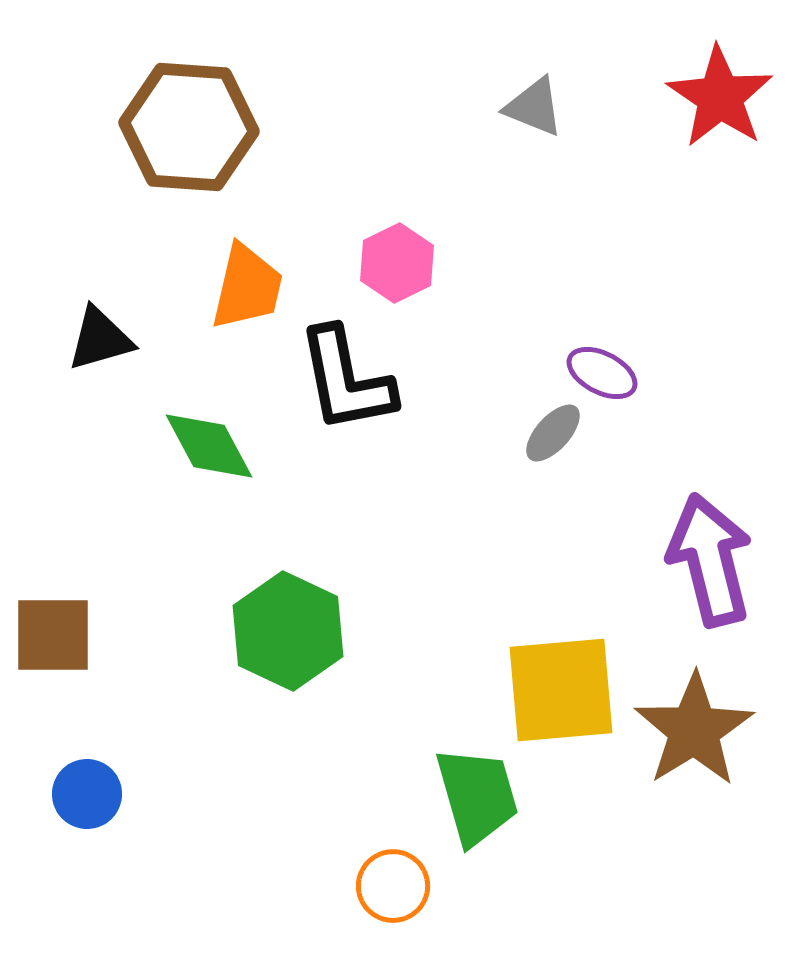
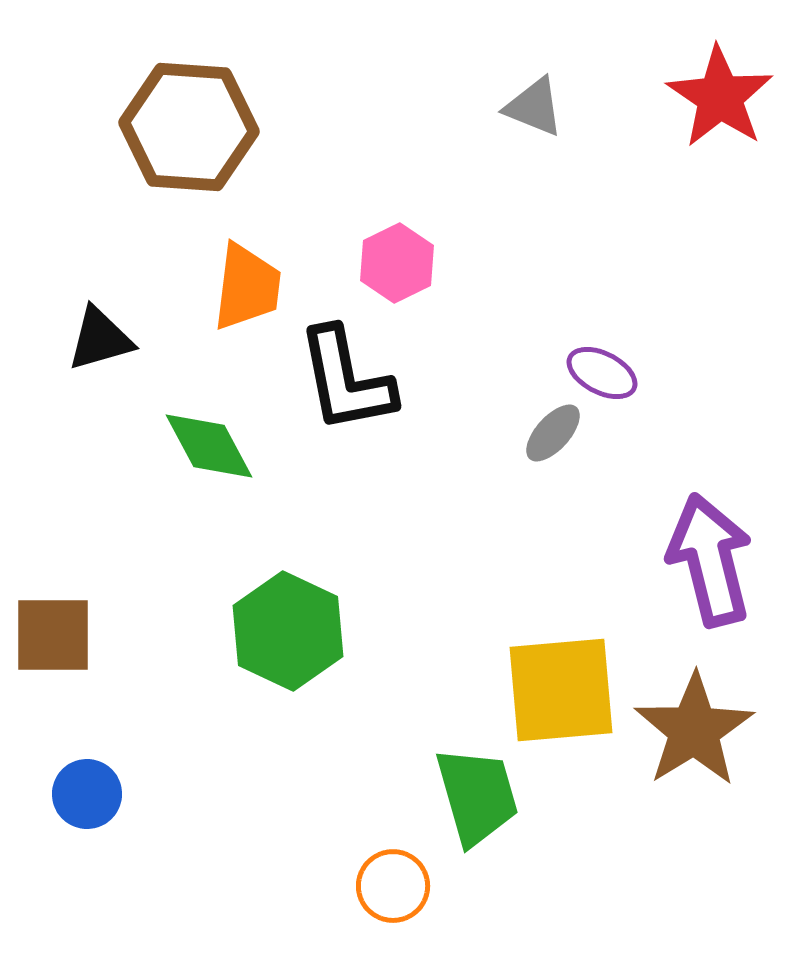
orange trapezoid: rotated 6 degrees counterclockwise
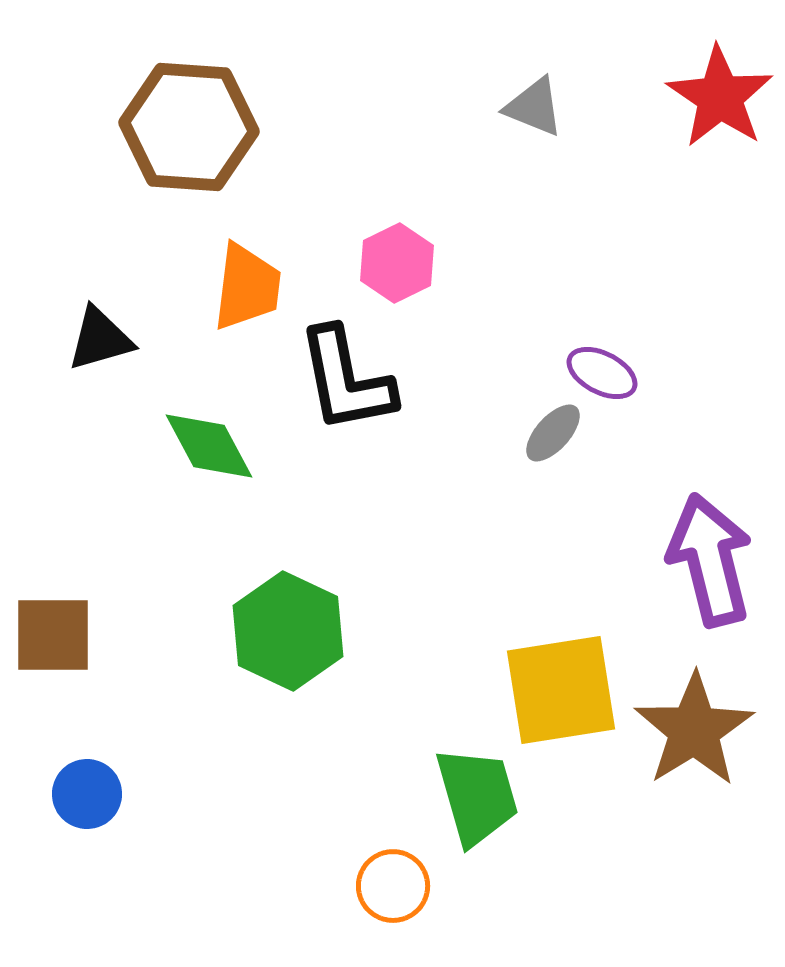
yellow square: rotated 4 degrees counterclockwise
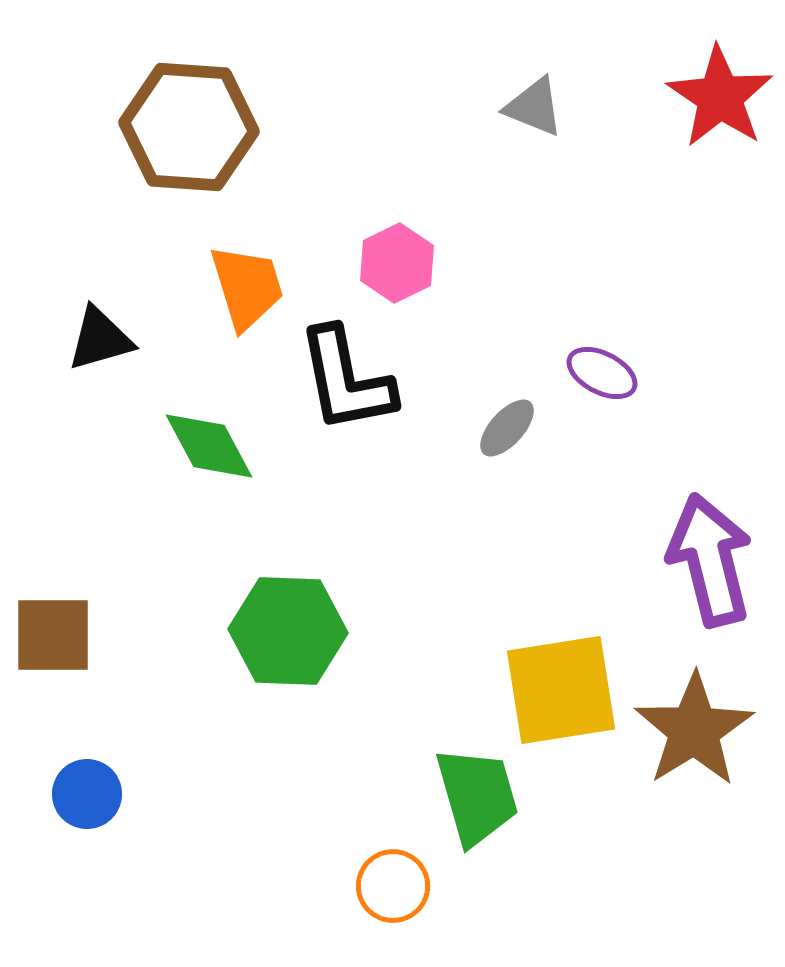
orange trapezoid: rotated 24 degrees counterclockwise
gray ellipse: moved 46 px left, 5 px up
green hexagon: rotated 23 degrees counterclockwise
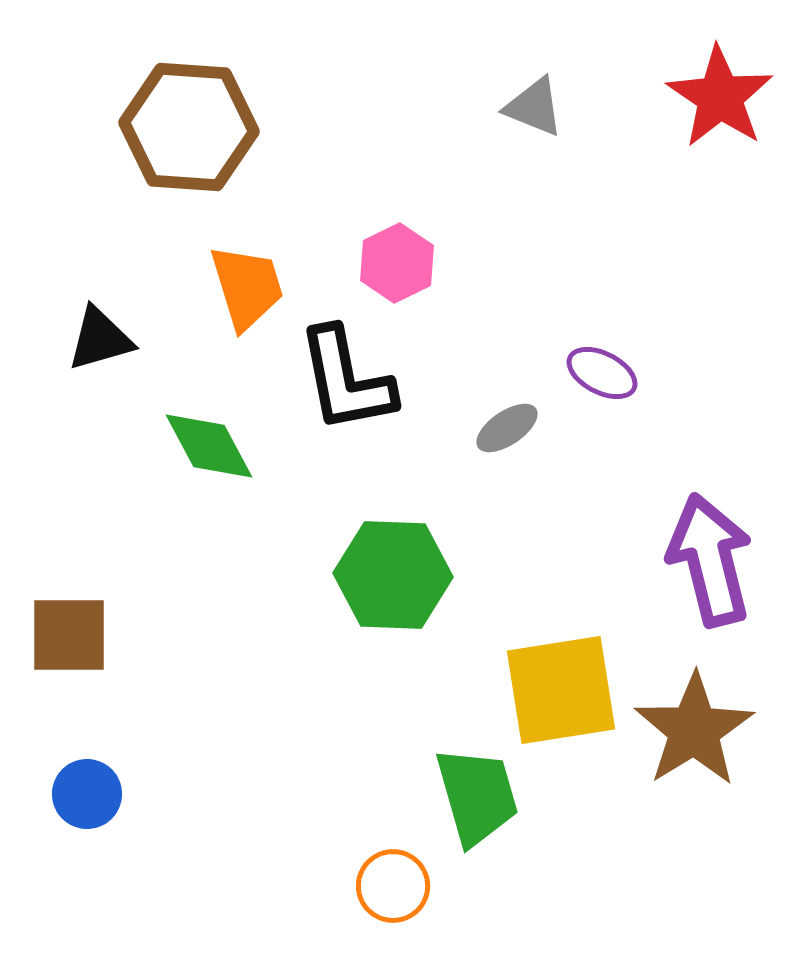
gray ellipse: rotated 14 degrees clockwise
green hexagon: moved 105 px right, 56 px up
brown square: moved 16 px right
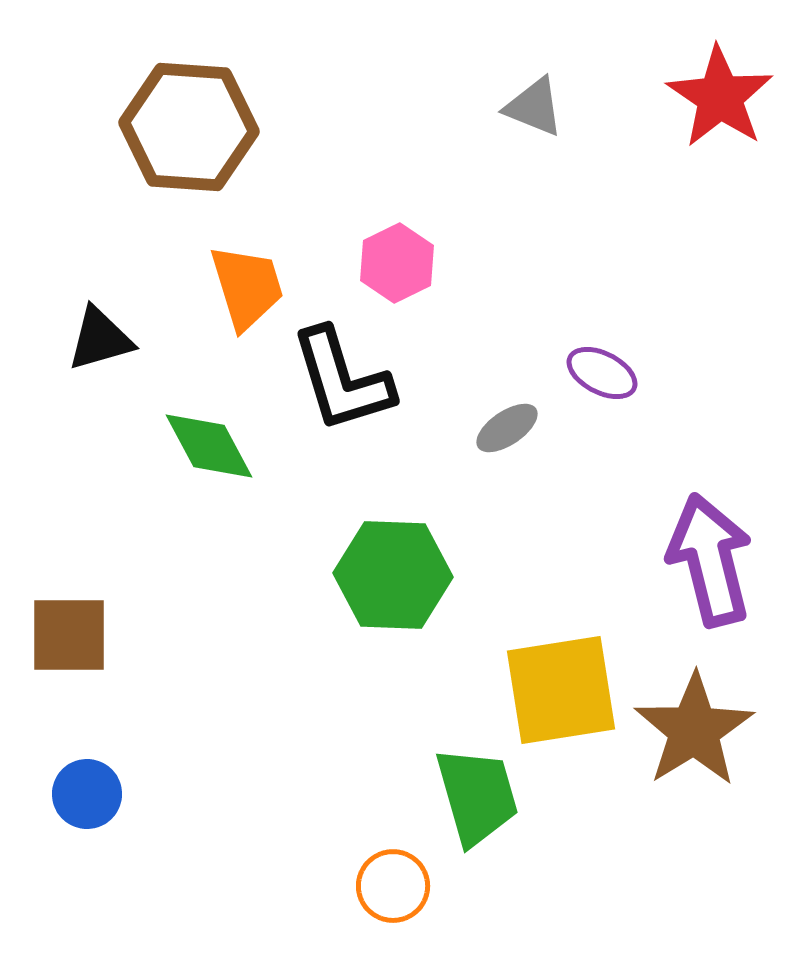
black L-shape: moved 4 px left; rotated 6 degrees counterclockwise
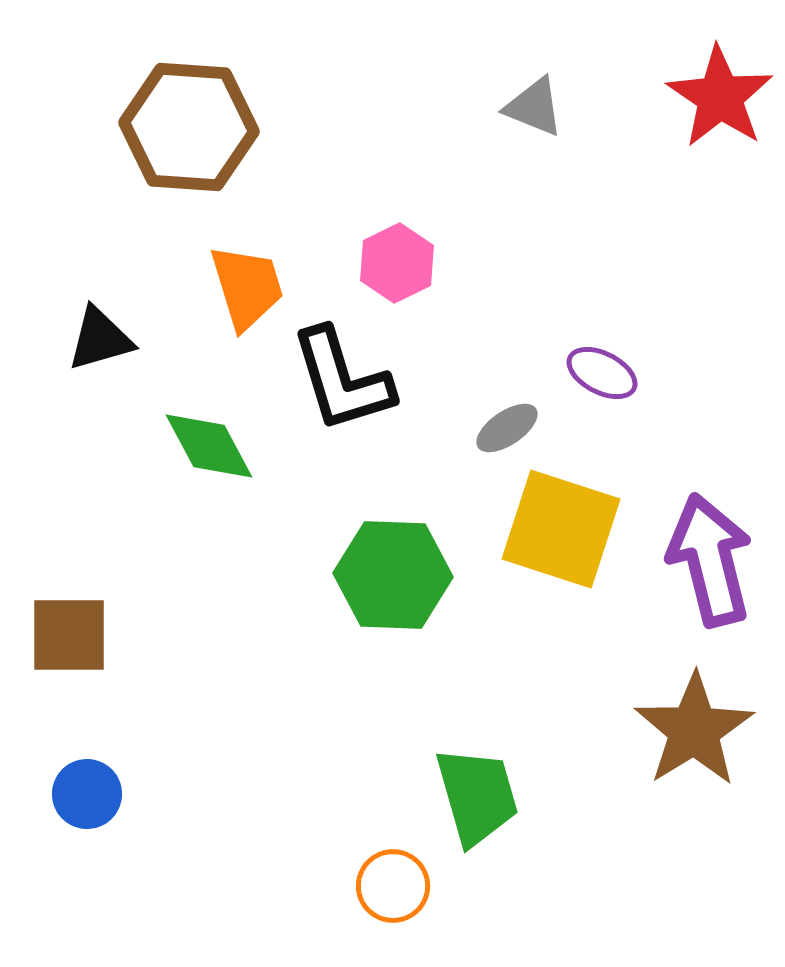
yellow square: moved 161 px up; rotated 27 degrees clockwise
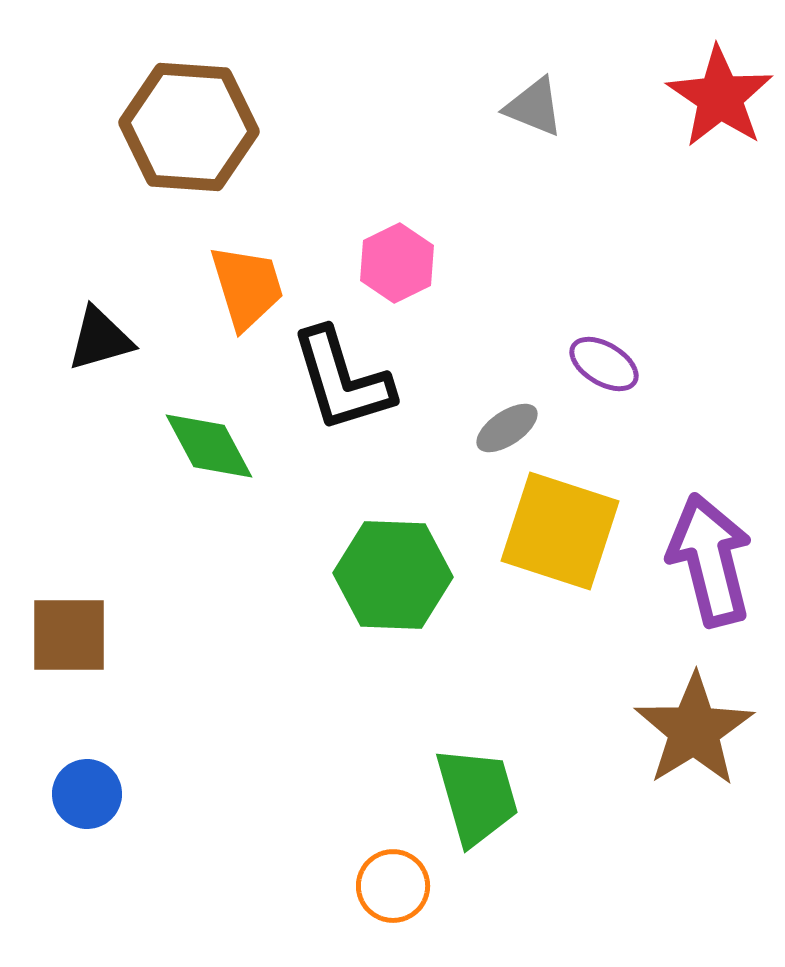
purple ellipse: moved 2 px right, 9 px up; rotated 4 degrees clockwise
yellow square: moved 1 px left, 2 px down
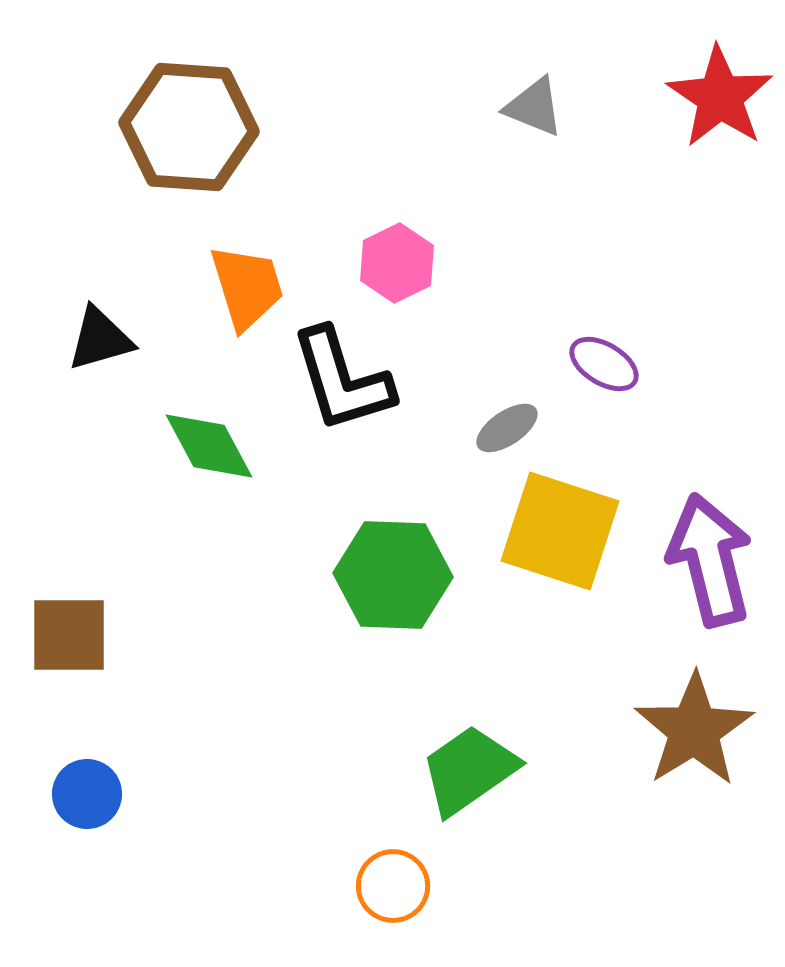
green trapezoid: moved 8 px left, 26 px up; rotated 109 degrees counterclockwise
